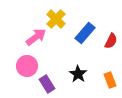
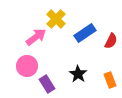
blue rectangle: rotated 15 degrees clockwise
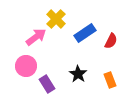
pink circle: moved 1 px left
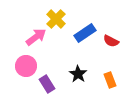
red semicircle: rotated 91 degrees clockwise
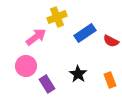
yellow cross: moved 1 px right, 2 px up; rotated 24 degrees clockwise
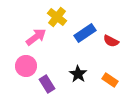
yellow cross: rotated 30 degrees counterclockwise
orange rectangle: rotated 35 degrees counterclockwise
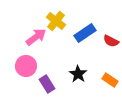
yellow cross: moved 1 px left, 4 px down
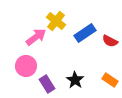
red semicircle: moved 1 px left
black star: moved 3 px left, 6 px down
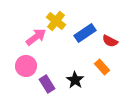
orange rectangle: moved 8 px left, 13 px up; rotated 14 degrees clockwise
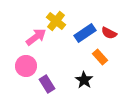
red semicircle: moved 1 px left, 8 px up
orange rectangle: moved 2 px left, 10 px up
black star: moved 9 px right
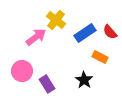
yellow cross: moved 1 px up
red semicircle: moved 1 px right, 1 px up; rotated 21 degrees clockwise
orange rectangle: rotated 21 degrees counterclockwise
pink circle: moved 4 px left, 5 px down
